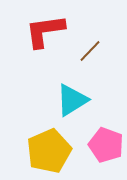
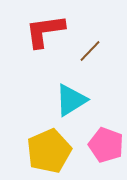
cyan triangle: moved 1 px left
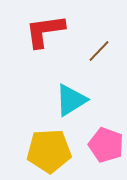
brown line: moved 9 px right
yellow pentagon: rotated 21 degrees clockwise
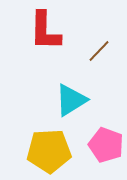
red L-shape: rotated 81 degrees counterclockwise
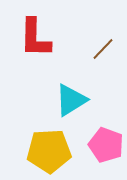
red L-shape: moved 10 px left, 7 px down
brown line: moved 4 px right, 2 px up
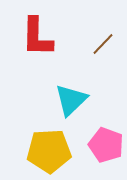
red L-shape: moved 2 px right, 1 px up
brown line: moved 5 px up
cyan triangle: rotated 12 degrees counterclockwise
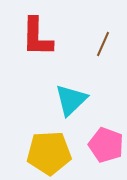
brown line: rotated 20 degrees counterclockwise
yellow pentagon: moved 2 px down
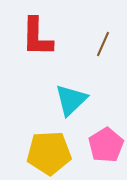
pink pentagon: rotated 20 degrees clockwise
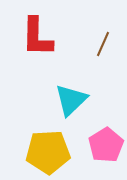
yellow pentagon: moved 1 px left, 1 px up
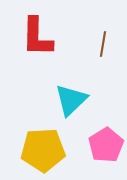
brown line: rotated 15 degrees counterclockwise
yellow pentagon: moved 5 px left, 2 px up
